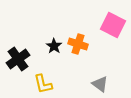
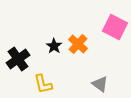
pink square: moved 2 px right, 2 px down
orange cross: rotated 24 degrees clockwise
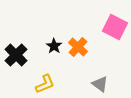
orange cross: moved 3 px down
black cross: moved 2 px left, 4 px up; rotated 10 degrees counterclockwise
yellow L-shape: moved 2 px right; rotated 100 degrees counterclockwise
